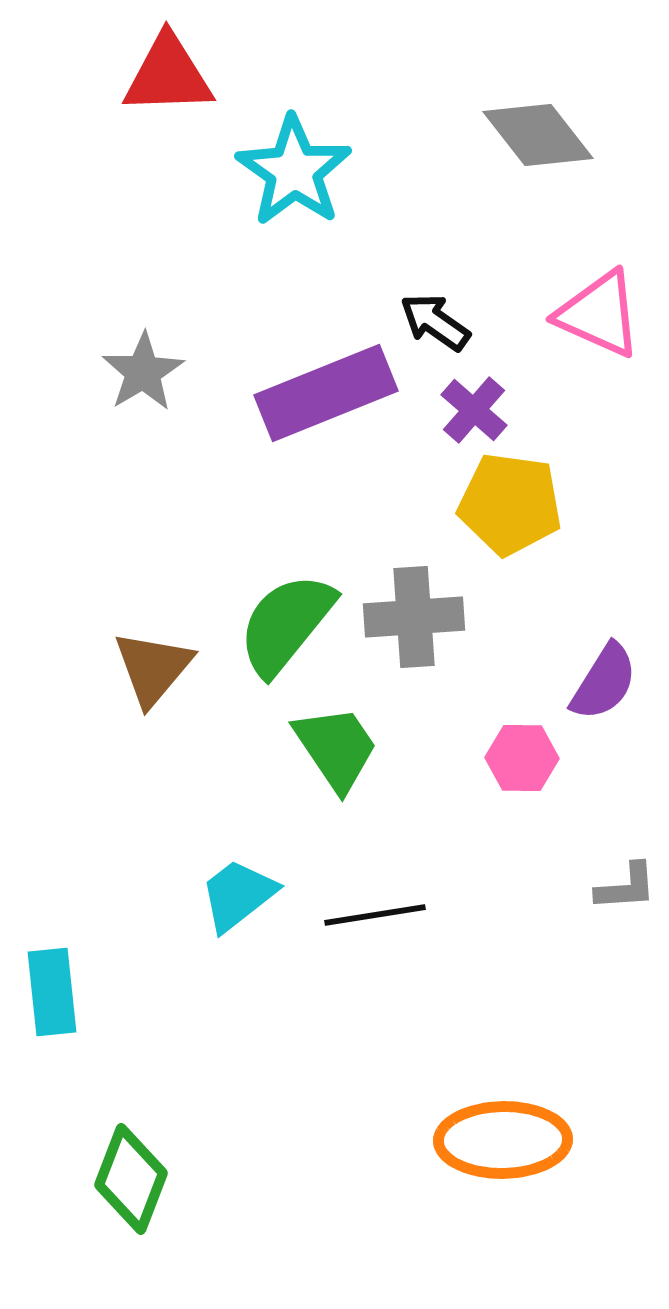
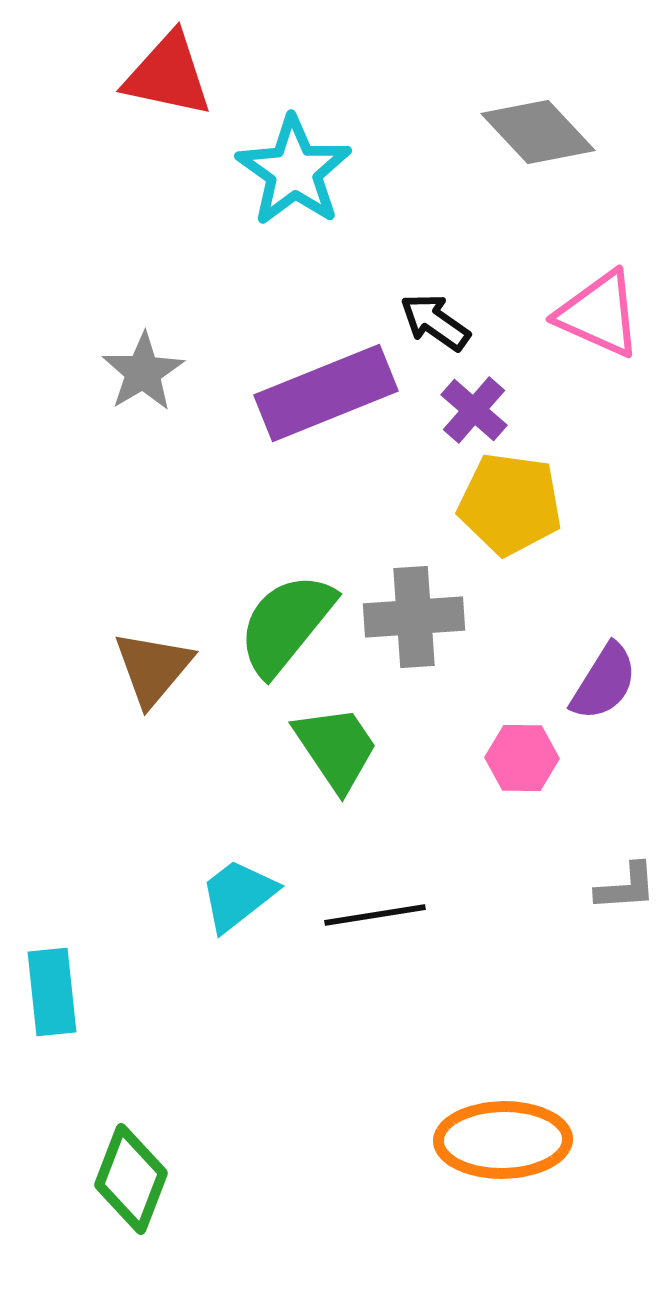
red triangle: rotated 14 degrees clockwise
gray diamond: moved 3 px up; rotated 5 degrees counterclockwise
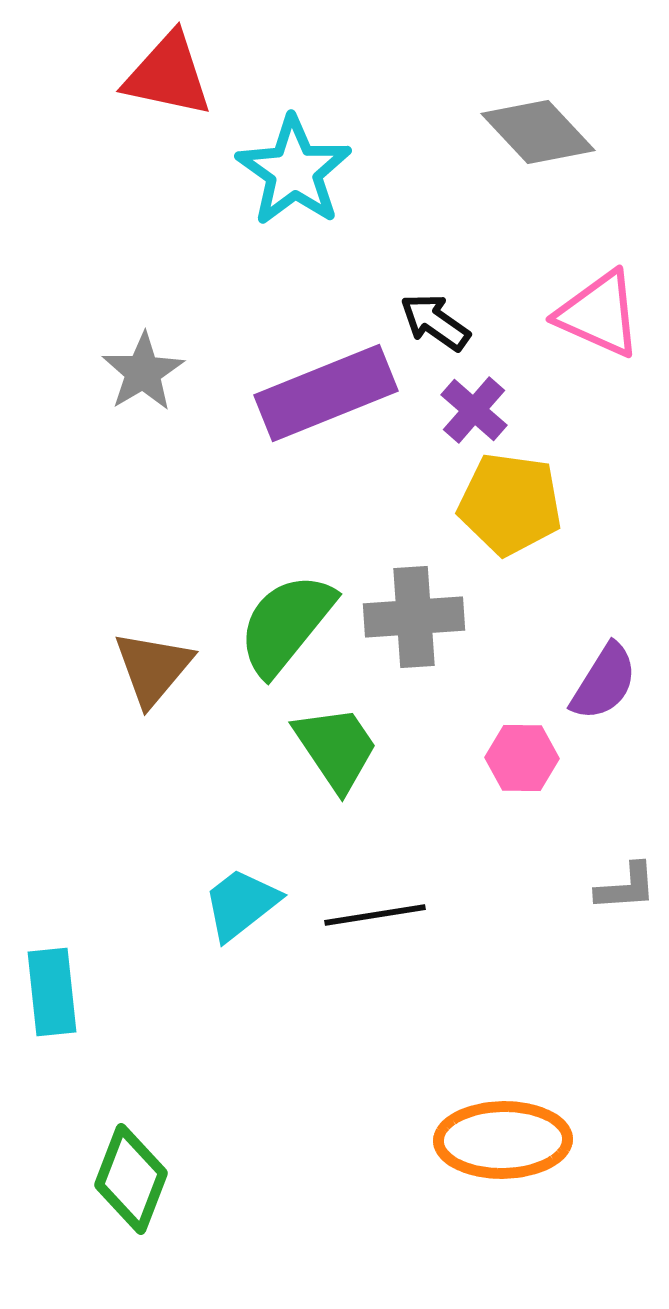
cyan trapezoid: moved 3 px right, 9 px down
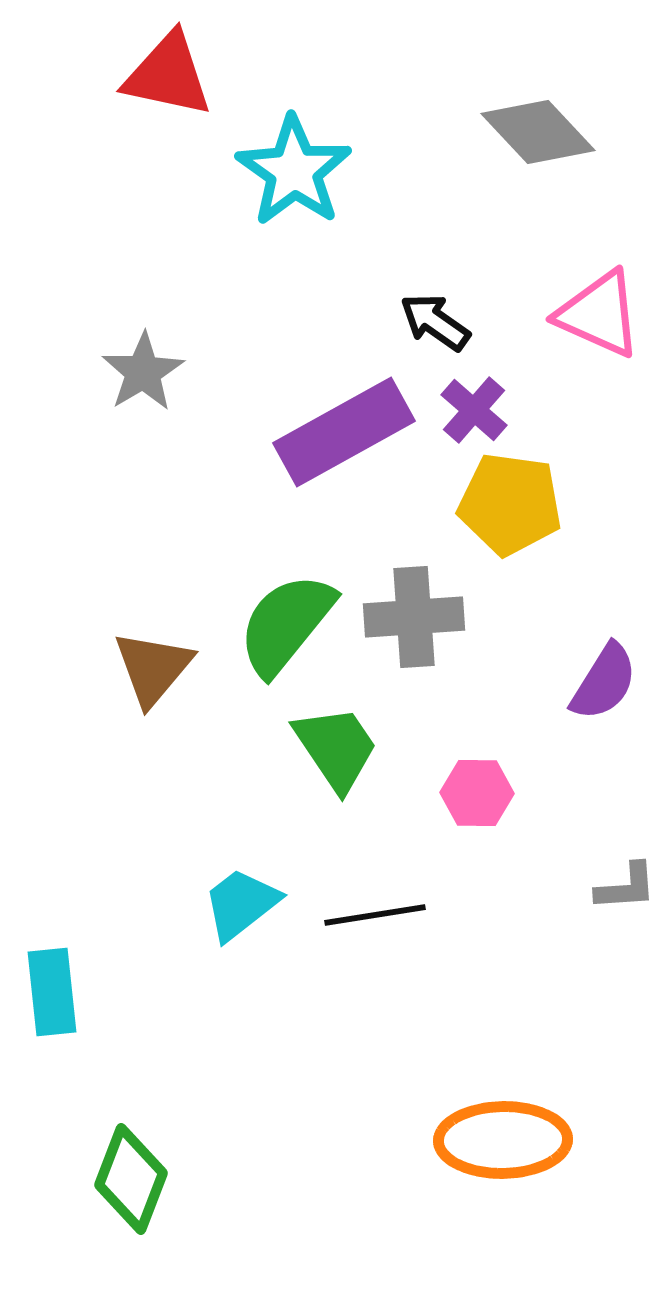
purple rectangle: moved 18 px right, 39 px down; rotated 7 degrees counterclockwise
pink hexagon: moved 45 px left, 35 px down
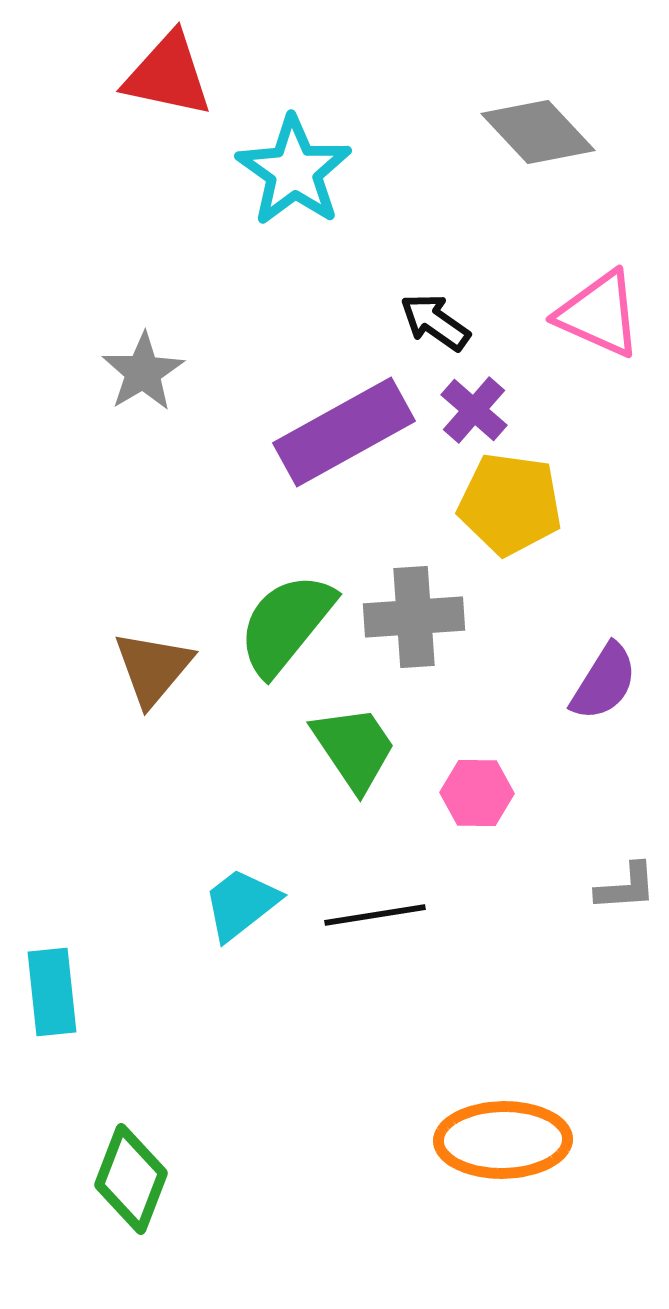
green trapezoid: moved 18 px right
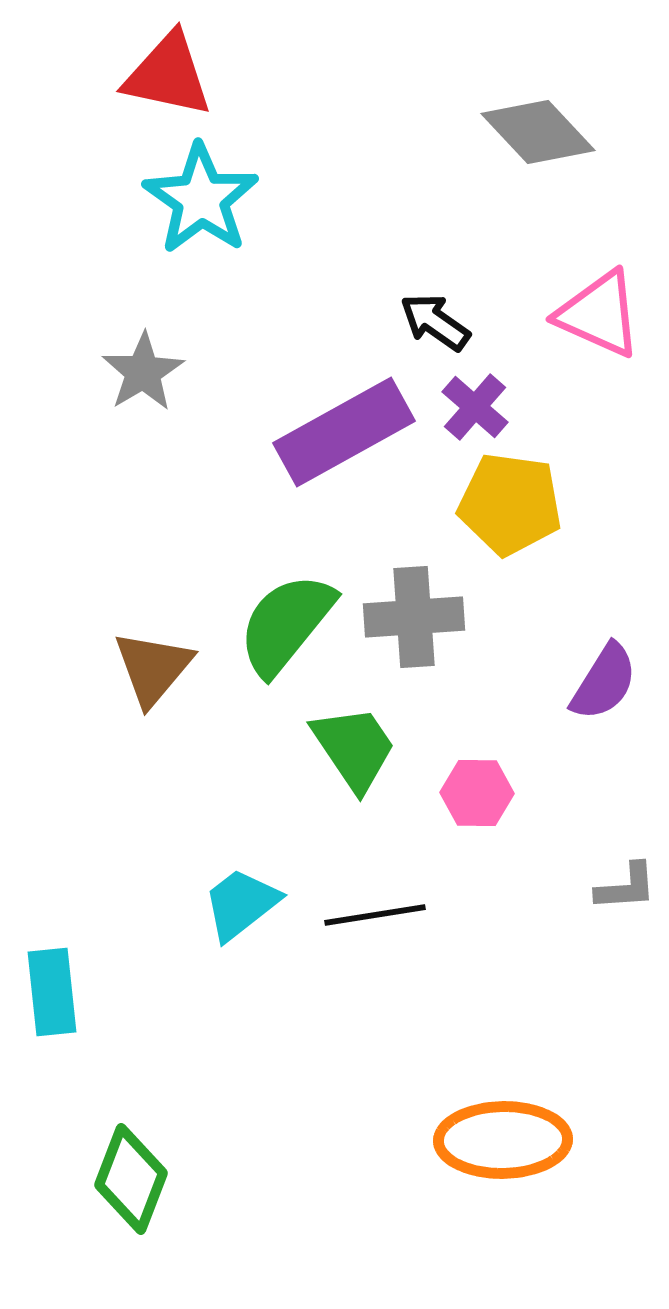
cyan star: moved 93 px left, 28 px down
purple cross: moved 1 px right, 3 px up
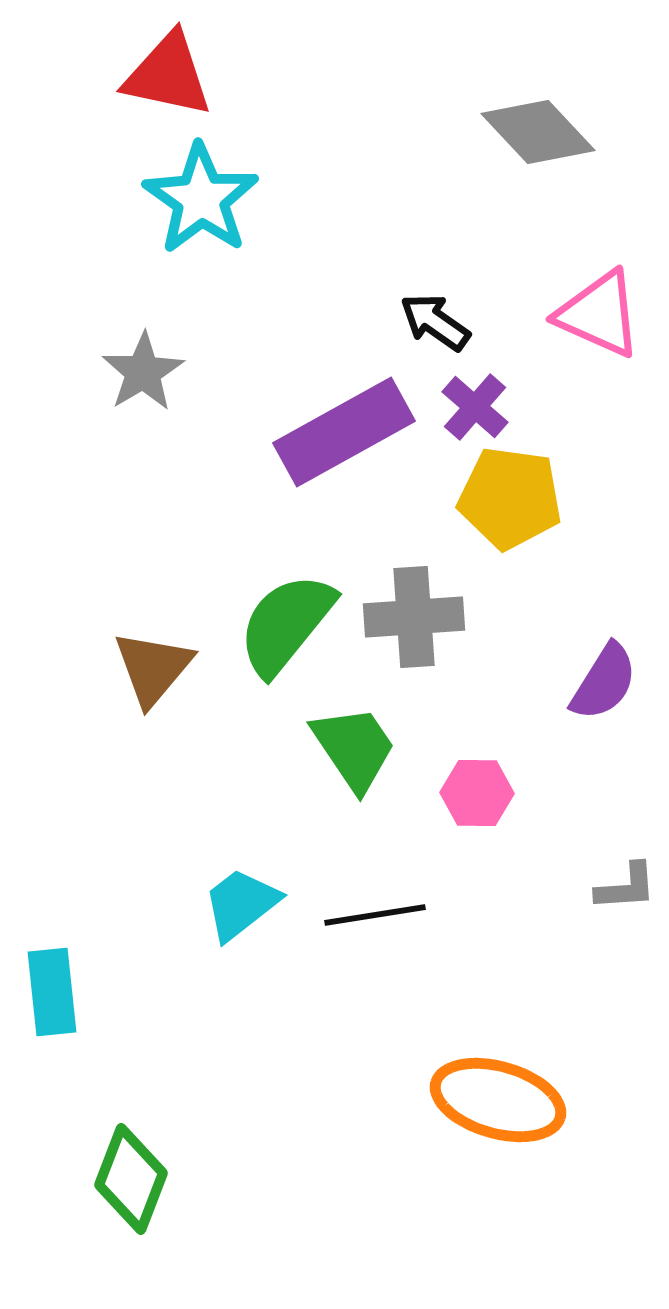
yellow pentagon: moved 6 px up
orange ellipse: moved 5 px left, 40 px up; rotated 17 degrees clockwise
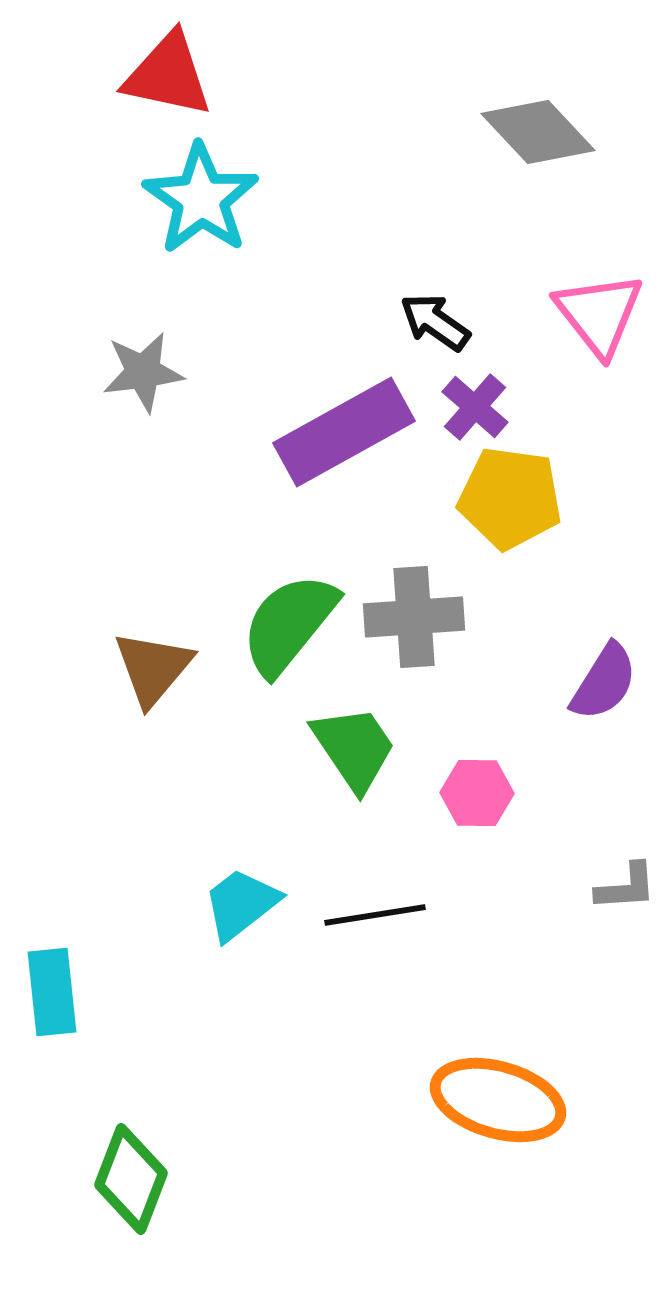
pink triangle: rotated 28 degrees clockwise
gray star: rotated 24 degrees clockwise
green semicircle: moved 3 px right
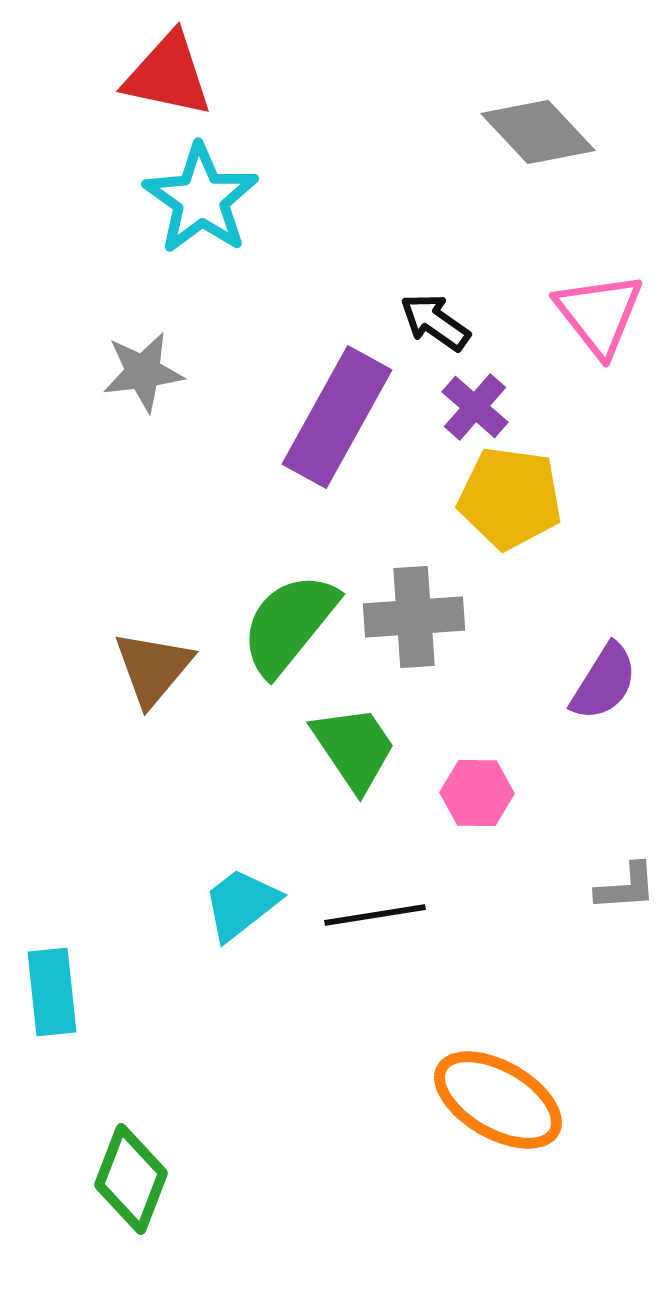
purple rectangle: moved 7 px left, 15 px up; rotated 32 degrees counterclockwise
orange ellipse: rotated 14 degrees clockwise
